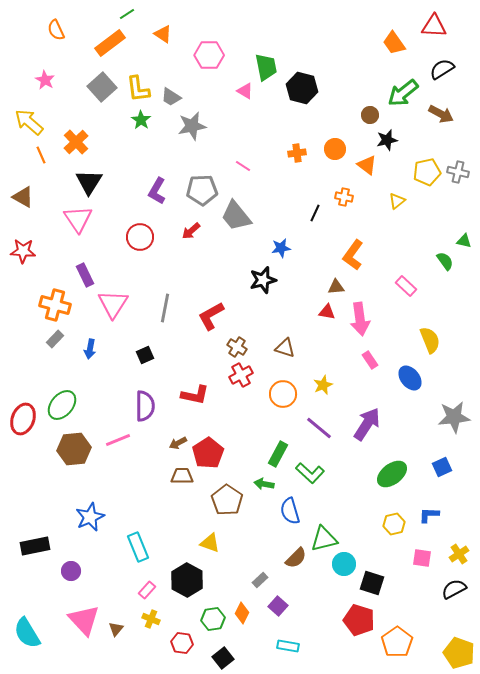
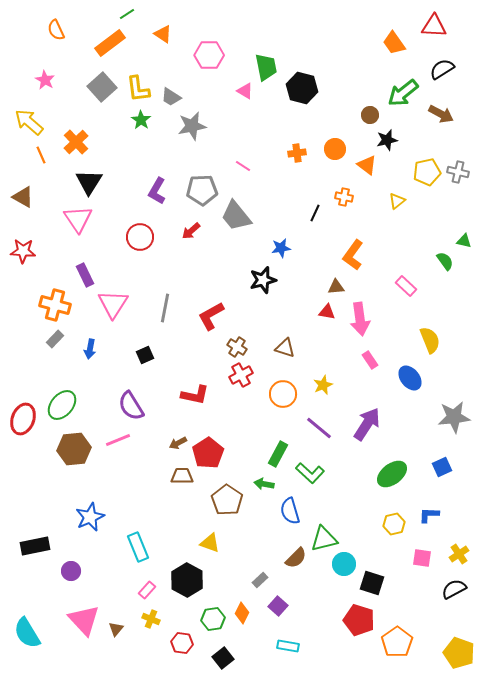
purple semicircle at (145, 406): moved 14 px left; rotated 148 degrees clockwise
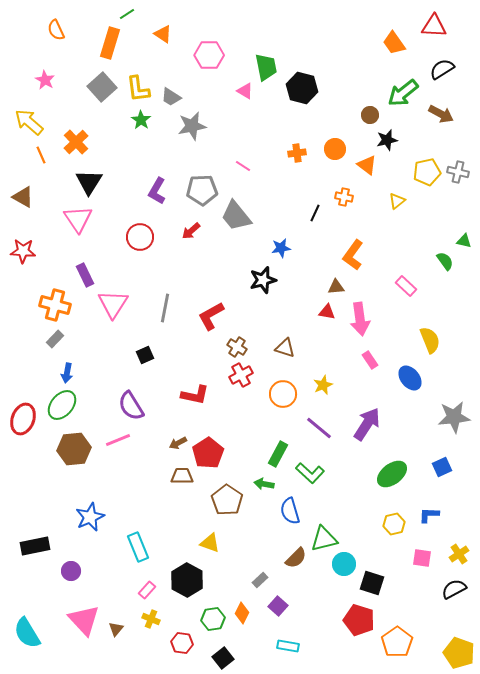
orange rectangle at (110, 43): rotated 36 degrees counterclockwise
blue arrow at (90, 349): moved 23 px left, 24 px down
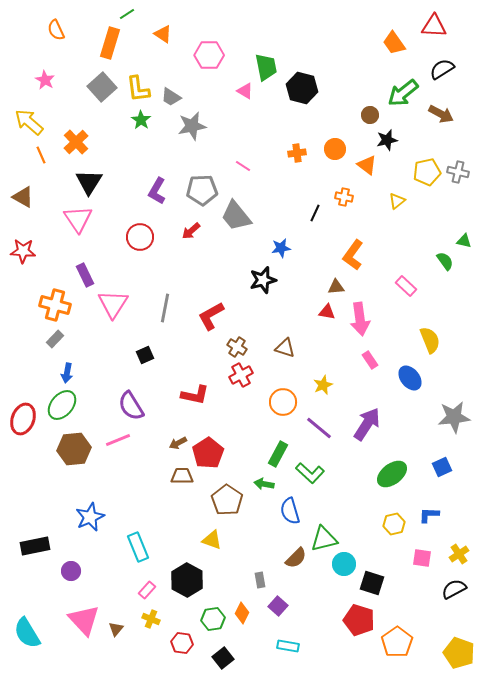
orange circle at (283, 394): moved 8 px down
yellow triangle at (210, 543): moved 2 px right, 3 px up
gray rectangle at (260, 580): rotated 56 degrees counterclockwise
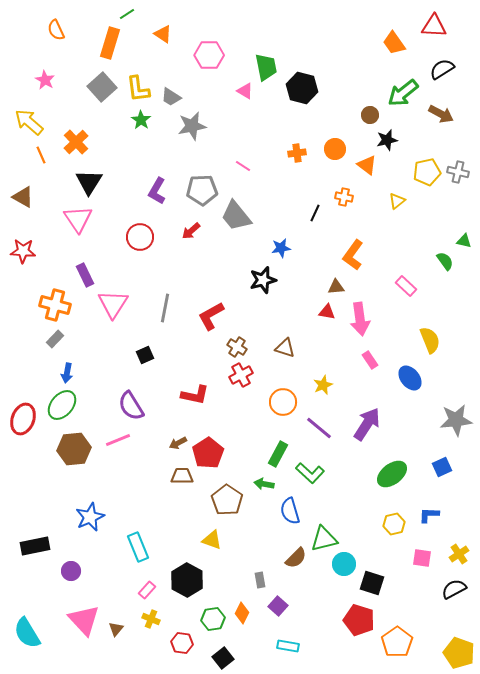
gray star at (454, 417): moved 2 px right, 3 px down
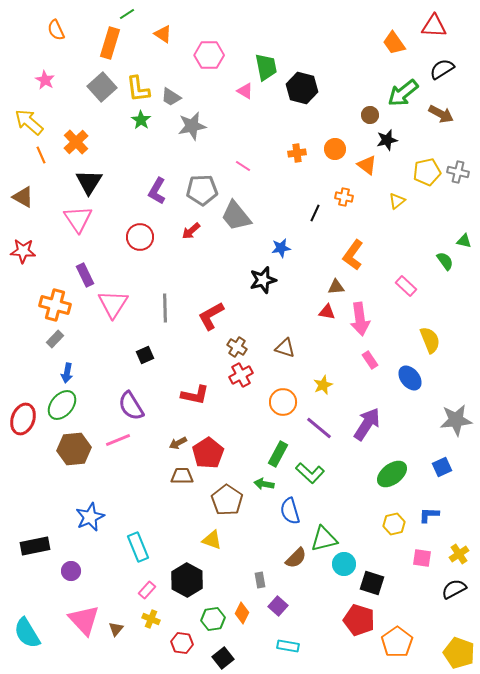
gray line at (165, 308): rotated 12 degrees counterclockwise
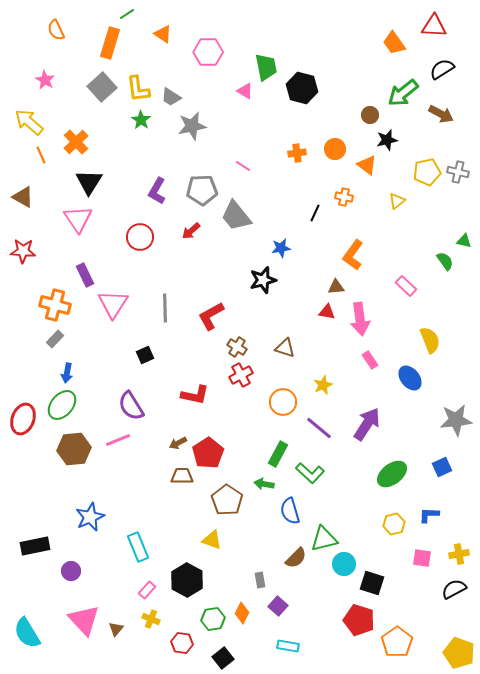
pink hexagon at (209, 55): moved 1 px left, 3 px up
yellow cross at (459, 554): rotated 24 degrees clockwise
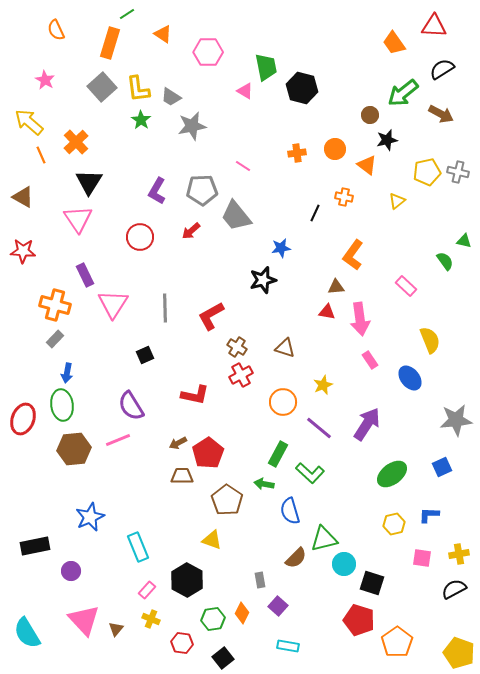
green ellipse at (62, 405): rotated 48 degrees counterclockwise
